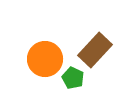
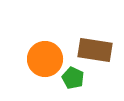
brown rectangle: rotated 56 degrees clockwise
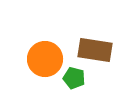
green pentagon: moved 1 px right; rotated 10 degrees counterclockwise
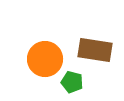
green pentagon: moved 2 px left, 4 px down
